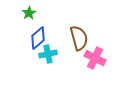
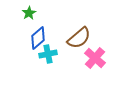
brown semicircle: rotated 65 degrees clockwise
pink cross: rotated 15 degrees clockwise
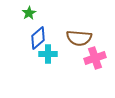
brown semicircle: rotated 45 degrees clockwise
cyan cross: rotated 12 degrees clockwise
pink cross: rotated 30 degrees clockwise
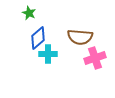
green star: rotated 16 degrees counterclockwise
brown semicircle: moved 1 px right, 1 px up
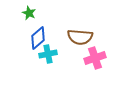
cyan cross: rotated 12 degrees counterclockwise
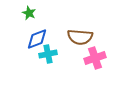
blue diamond: moved 1 px left, 1 px down; rotated 20 degrees clockwise
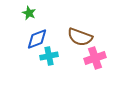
brown semicircle: rotated 15 degrees clockwise
cyan cross: moved 1 px right, 2 px down
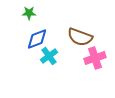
green star: rotated 24 degrees counterclockwise
cyan cross: rotated 24 degrees counterclockwise
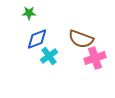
brown semicircle: moved 1 px right, 2 px down
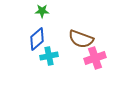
green star: moved 13 px right, 2 px up
blue diamond: rotated 20 degrees counterclockwise
cyan cross: rotated 24 degrees clockwise
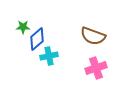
green star: moved 19 px left, 16 px down
brown semicircle: moved 12 px right, 3 px up
pink cross: moved 1 px right, 10 px down
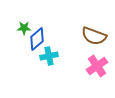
green star: moved 1 px right, 1 px down
brown semicircle: moved 1 px right
pink cross: moved 1 px right, 2 px up; rotated 15 degrees counterclockwise
